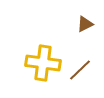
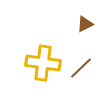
brown line: moved 1 px right, 2 px up
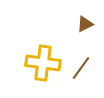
brown line: rotated 10 degrees counterclockwise
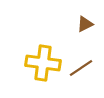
brown line: rotated 20 degrees clockwise
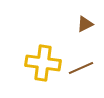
brown line: rotated 10 degrees clockwise
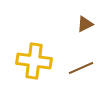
yellow cross: moved 9 px left, 2 px up
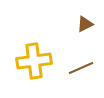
yellow cross: rotated 16 degrees counterclockwise
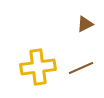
yellow cross: moved 4 px right, 6 px down
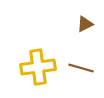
brown line: rotated 40 degrees clockwise
